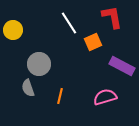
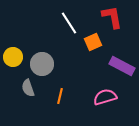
yellow circle: moved 27 px down
gray circle: moved 3 px right
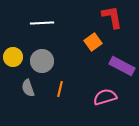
white line: moved 27 px left; rotated 60 degrees counterclockwise
orange square: rotated 12 degrees counterclockwise
gray circle: moved 3 px up
orange line: moved 7 px up
